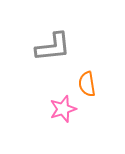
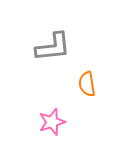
pink star: moved 11 px left, 13 px down
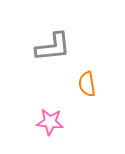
pink star: moved 2 px left; rotated 24 degrees clockwise
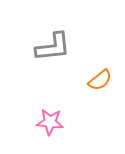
orange semicircle: moved 13 px right, 4 px up; rotated 120 degrees counterclockwise
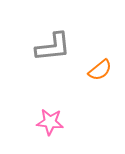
orange semicircle: moved 10 px up
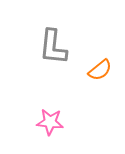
gray L-shape: rotated 102 degrees clockwise
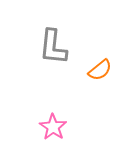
pink star: moved 3 px right, 5 px down; rotated 28 degrees clockwise
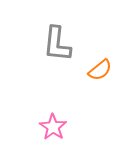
gray L-shape: moved 4 px right, 3 px up
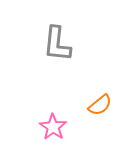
orange semicircle: moved 35 px down
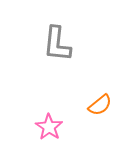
pink star: moved 4 px left
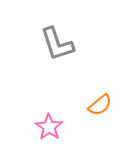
gray L-shape: rotated 24 degrees counterclockwise
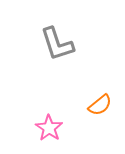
pink star: moved 1 px down
